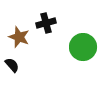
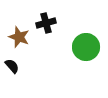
green circle: moved 3 px right
black semicircle: moved 1 px down
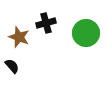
green circle: moved 14 px up
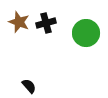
brown star: moved 15 px up
black semicircle: moved 17 px right, 20 px down
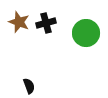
black semicircle: rotated 21 degrees clockwise
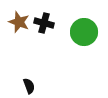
black cross: moved 2 px left; rotated 30 degrees clockwise
green circle: moved 2 px left, 1 px up
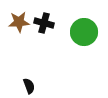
brown star: rotated 25 degrees counterclockwise
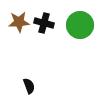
green circle: moved 4 px left, 7 px up
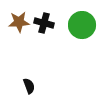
green circle: moved 2 px right
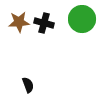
green circle: moved 6 px up
black semicircle: moved 1 px left, 1 px up
